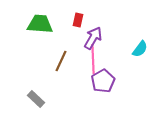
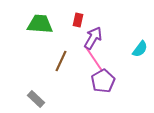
pink line: moved 1 px right; rotated 32 degrees counterclockwise
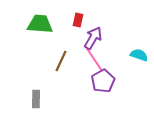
cyan semicircle: moved 1 px left, 6 px down; rotated 108 degrees counterclockwise
gray rectangle: rotated 48 degrees clockwise
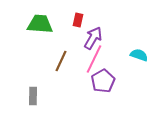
pink line: rotated 60 degrees clockwise
gray rectangle: moved 3 px left, 3 px up
